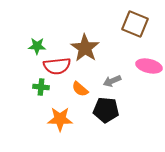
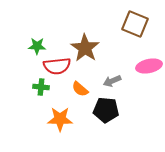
pink ellipse: rotated 25 degrees counterclockwise
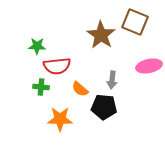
brown square: moved 2 px up
brown star: moved 16 px right, 13 px up
gray arrow: moved 1 px up; rotated 60 degrees counterclockwise
black pentagon: moved 2 px left, 3 px up
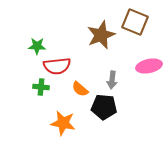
brown star: rotated 16 degrees clockwise
orange star: moved 3 px right, 4 px down; rotated 10 degrees clockwise
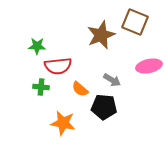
red semicircle: moved 1 px right
gray arrow: rotated 66 degrees counterclockwise
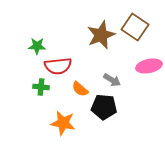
brown square: moved 5 px down; rotated 12 degrees clockwise
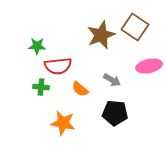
black pentagon: moved 11 px right, 6 px down
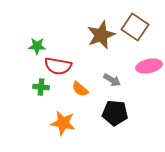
red semicircle: rotated 16 degrees clockwise
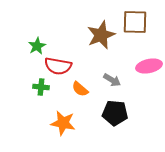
brown square: moved 5 px up; rotated 32 degrees counterclockwise
green star: rotated 30 degrees counterclockwise
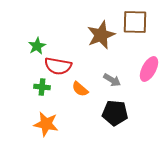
pink ellipse: moved 3 px down; rotated 50 degrees counterclockwise
green cross: moved 1 px right
orange star: moved 17 px left, 1 px down
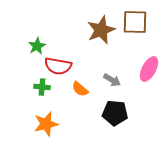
brown star: moved 5 px up
orange star: rotated 25 degrees counterclockwise
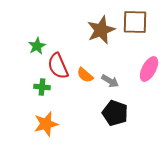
red semicircle: rotated 56 degrees clockwise
gray arrow: moved 2 px left, 1 px down
orange semicircle: moved 5 px right, 14 px up
black pentagon: rotated 15 degrees clockwise
